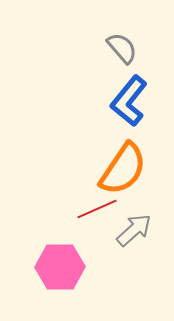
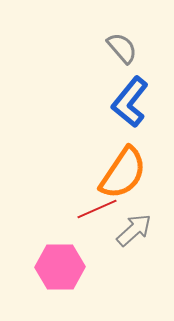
blue L-shape: moved 1 px right, 1 px down
orange semicircle: moved 4 px down
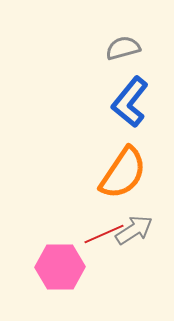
gray semicircle: moved 1 px right; rotated 64 degrees counterclockwise
red line: moved 7 px right, 25 px down
gray arrow: rotated 9 degrees clockwise
